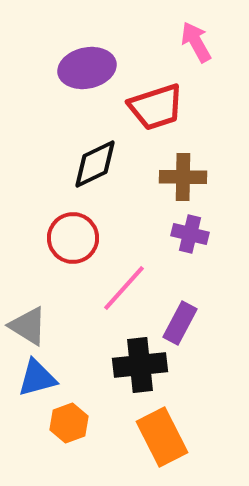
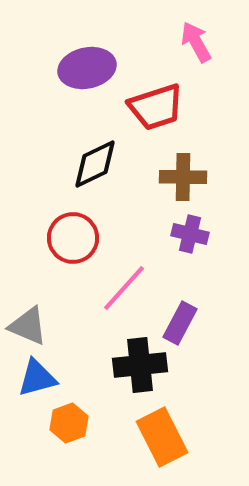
gray triangle: rotated 9 degrees counterclockwise
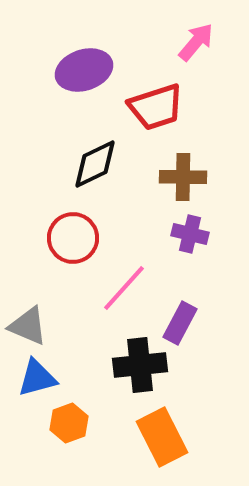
pink arrow: rotated 69 degrees clockwise
purple ellipse: moved 3 px left, 2 px down; rotated 6 degrees counterclockwise
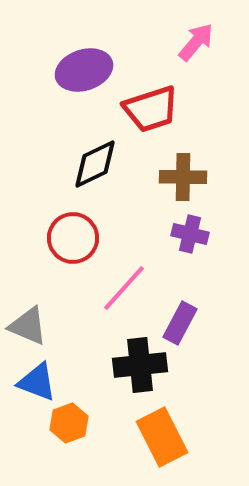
red trapezoid: moved 5 px left, 2 px down
blue triangle: moved 4 px down; rotated 36 degrees clockwise
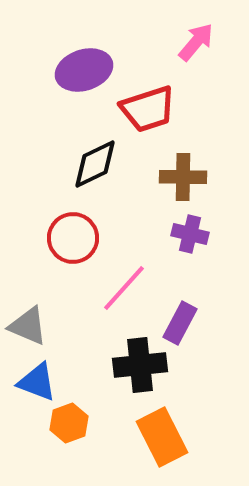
red trapezoid: moved 3 px left
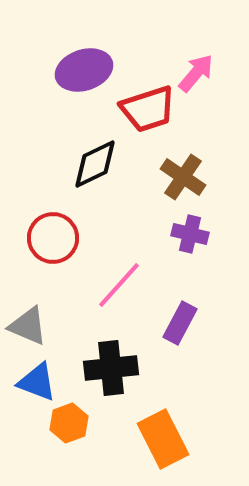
pink arrow: moved 31 px down
brown cross: rotated 33 degrees clockwise
red circle: moved 20 px left
pink line: moved 5 px left, 3 px up
black cross: moved 29 px left, 3 px down
orange rectangle: moved 1 px right, 2 px down
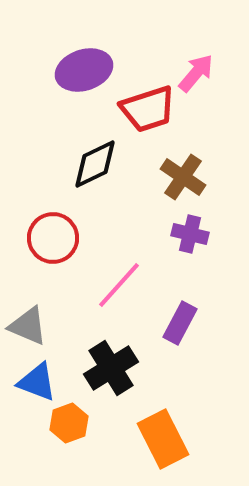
black cross: rotated 26 degrees counterclockwise
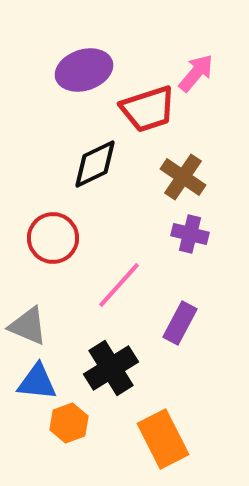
blue triangle: rotated 15 degrees counterclockwise
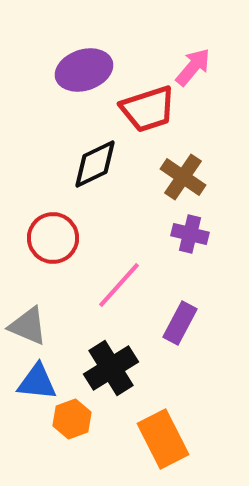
pink arrow: moved 3 px left, 6 px up
orange hexagon: moved 3 px right, 4 px up
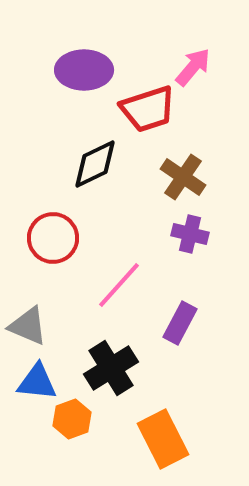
purple ellipse: rotated 18 degrees clockwise
